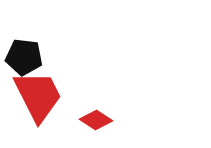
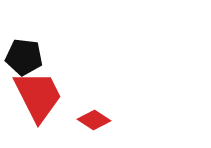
red diamond: moved 2 px left
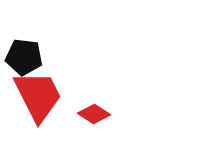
red diamond: moved 6 px up
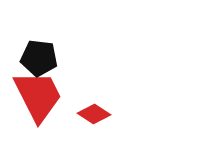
black pentagon: moved 15 px right, 1 px down
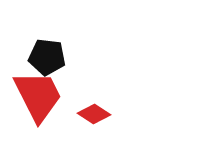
black pentagon: moved 8 px right, 1 px up
